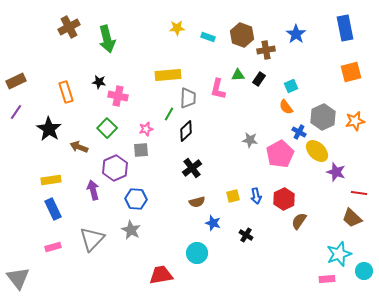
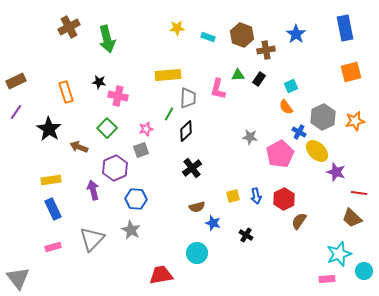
gray star at (250, 140): moved 3 px up
gray square at (141, 150): rotated 14 degrees counterclockwise
brown semicircle at (197, 202): moved 5 px down
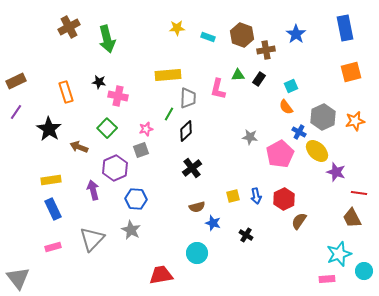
brown trapezoid at (352, 218): rotated 20 degrees clockwise
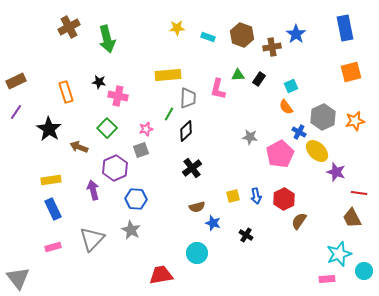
brown cross at (266, 50): moved 6 px right, 3 px up
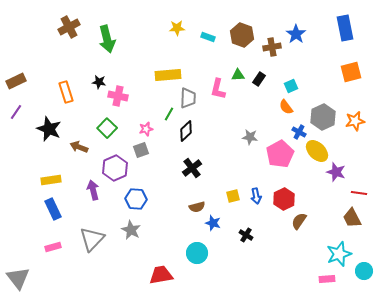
black star at (49, 129): rotated 10 degrees counterclockwise
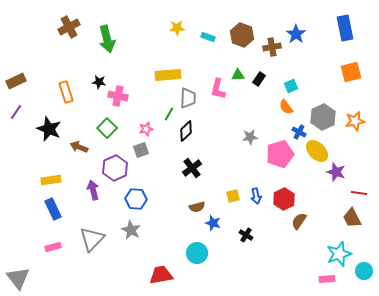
gray star at (250, 137): rotated 14 degrees counterclockwise
pink pentagon at (280, 154): rotated 12 degrees clockwise
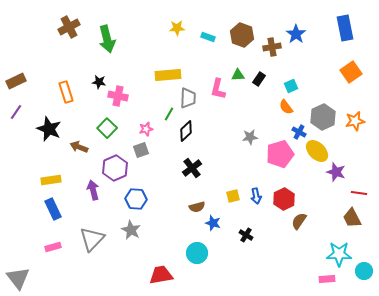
orange square at (351, 72): rotated 20 degrees counterclockwise
cyan star at (339, 254): rotated 20 degrees clockwise
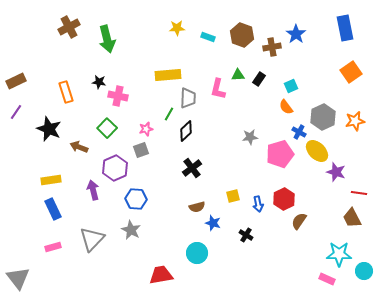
blue arrow at (256, 196): moved 2 px right, 8 px down
pink rectangle at (327, 279): rotated 28 degrees clockwise
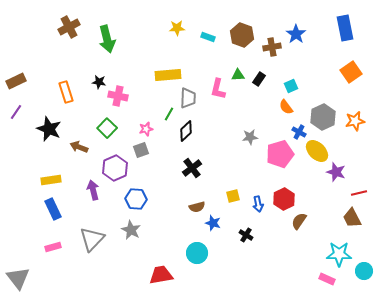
red line at (359, 193): rotated 21 degrees counterclockwise
